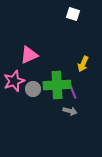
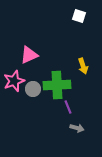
white square: moved 6 px right, 2 px down
yellow arrow: moved 2 px down; rotated 42 degrees counterclockwise
purple line: moved 5 px left, 15 px down
gray arrow: moved 7 px right, 17 px down
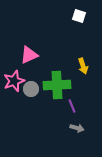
gray circle: moved 2 px left
purple line: moved 4 px right, 1 px up
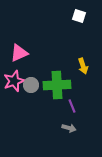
pink triangle: moved 10 px left, 2 px up
gray circle: moved 4 px up
gray arrow: moved 8 px left
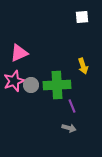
white square: moved 3 px right, 1 px down; rotated 24 degrees counterclockwise
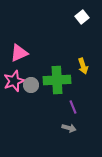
white square: rotated 32 degrees counterclockwise
green cross: moved 5 px up
purple line: moved 1 px right, 1 px down
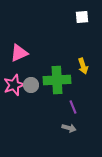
white square: rotated 32 degrees clockwise
pink star: moved 4 px down
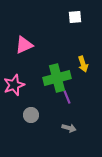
white square: moved 7 px left
pink triangle: moved 5 px right, 8 px up
yellow arrow: moved 2 px up
green cross: moved 2 px up; rotated 12 degrees counterclockwise
gray circle: moved 30 px down
purple line: moved 6 px left, 10 px up
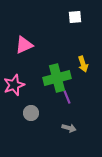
gray circle: moved 2 px up
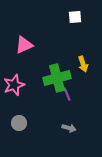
purple line: moved 3 px up
gray circle: moved 12 px left, 10 px down
